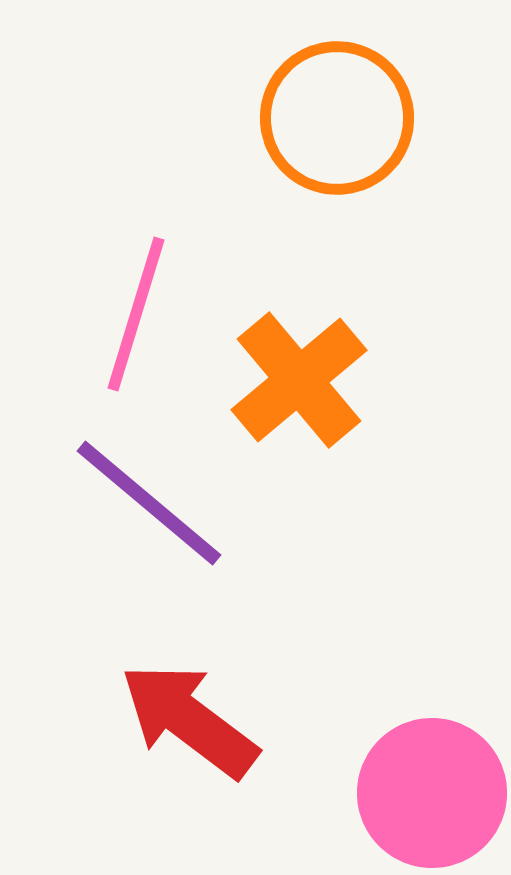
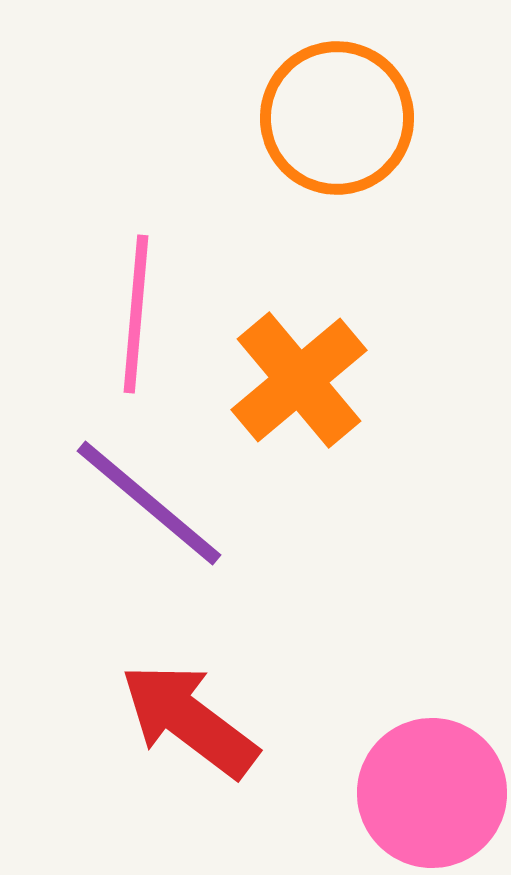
pink line: rotated 12 degrees counterclockwise
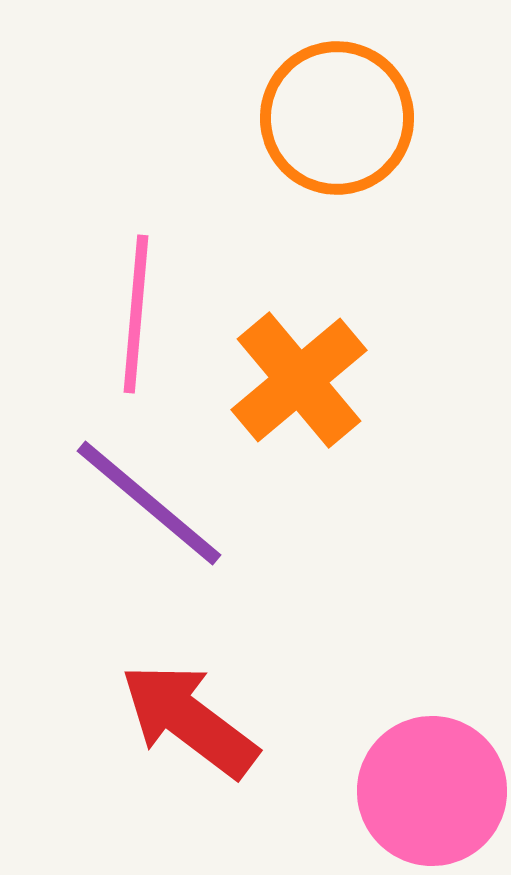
pink circle: moved 2 px up
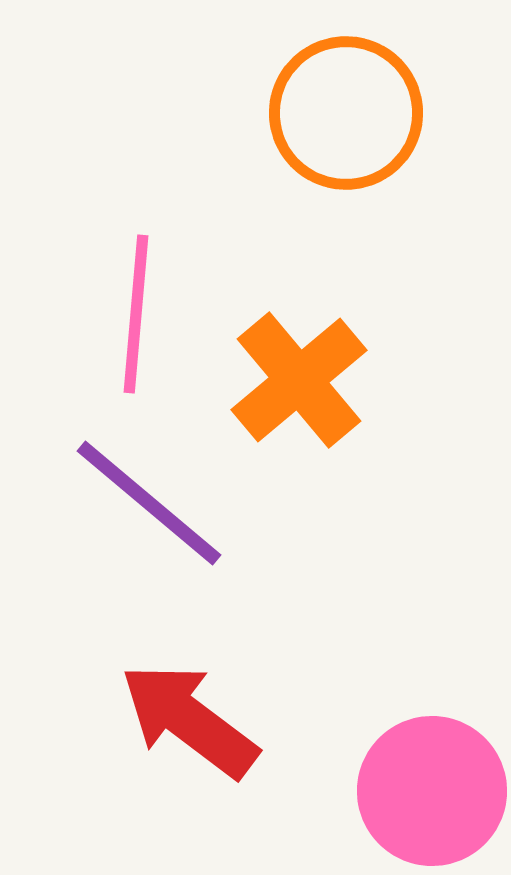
orange circle: moved 9 px right, 5 px up
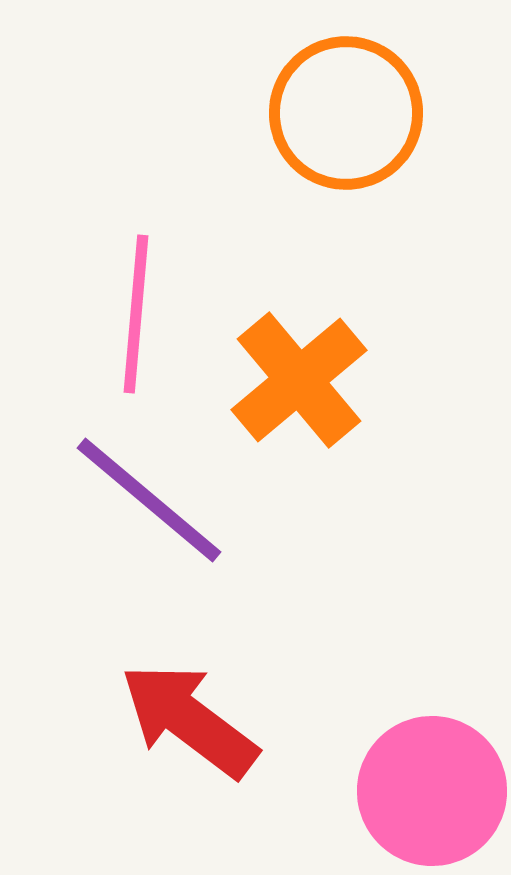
purple line: moved 3 px up
